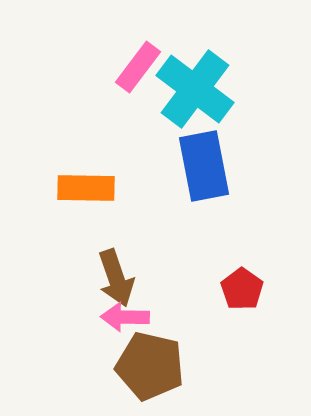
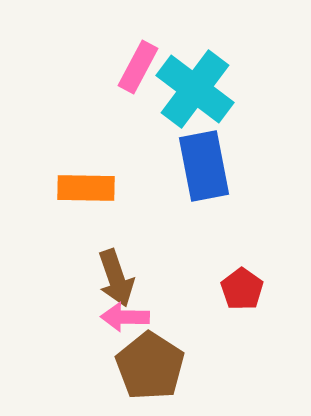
pink rectangle: rotated 9 degrees counterclockwise
brown pentagon: rotated 20 degrees clockwise
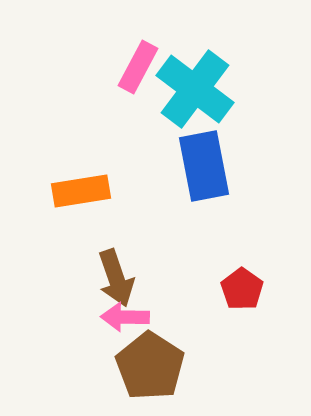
orange rectangle: moved 5 px left, 3 px down; rotated 10 degrees counterclockwise
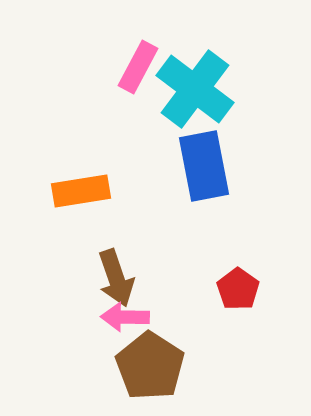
red pentagon: moved 4 px left
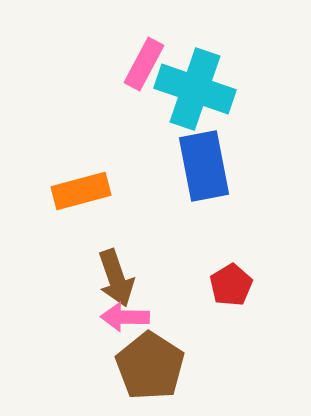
pink rectangle: moved 6 px right, 3 px up
cyan cross: rotated 18 degrees counterclockwise
orange rectangle: rotated 6 degrees counterclockwise
red pentagon: moved 7 px left, 4 px up; rotated 6 degrees clockwise
